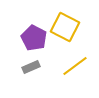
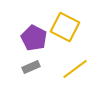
yellow line: moved 3 px down
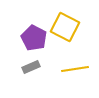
yellow line: rotated 28 degrees clockwise
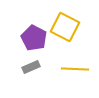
yellow line: rotated 12 degrees clockwise
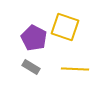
yellow square: rotated 8 degrees counterclockwise
gray rectangle: rotated 54 degrees clockwise
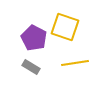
yellow line: moved 6 px up; rotated 12 degrees counterclockwise
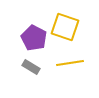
yellow line: moved 5 px left
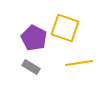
yellow square: moved 1 px down
yellow line: moved 9 px right
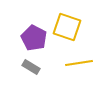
yellow square: moved 2 px right, 1 px up
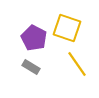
yellow square: moved 1 px down
yellow line: moved 2 px left, 1 px down; rotated 64 degrees clockwise
